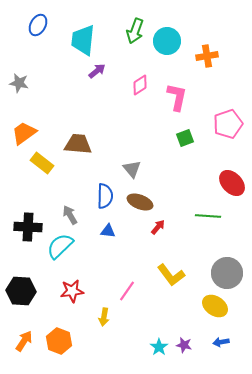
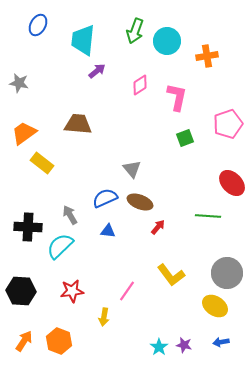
brown trapezoid: moved 20 px up
blue semicircle: moved 2 px down; rotated 115 degrees counterclockwise
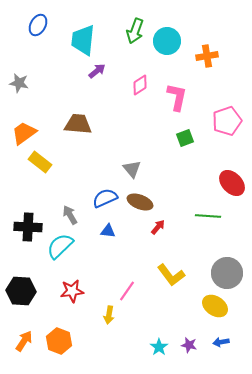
pink pentagon: moved 1 px left, 3 px up
yellow rectangle: moved 2 px left, 1 px up
yellow arrow: moved 5 px right, 2 px up
purple star: moved 5 px right
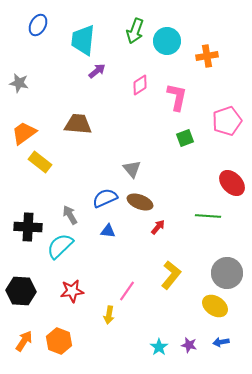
yellow L-shape: rotated 104 degrees counterclockwise
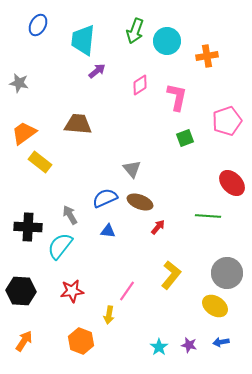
cyan semicircle: rotated 8 degrees counterclockwise
orange hexagon: moved 22 px right
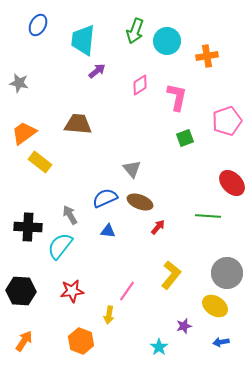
purple star: moved 5 px left, 19 px up; rotated 28 degrees counterclockwise
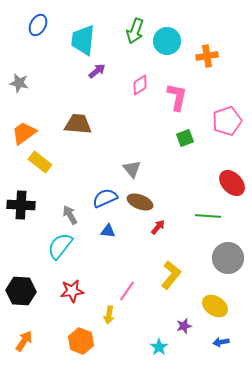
black cross: moved 7 px left, 22 px up
gray circle: moved 1 px right, 15 px up
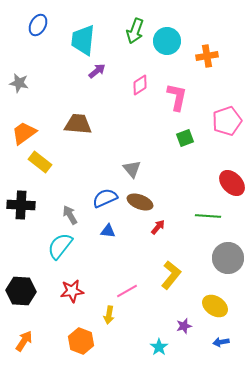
pink line: rotated 25 degrees clockwise
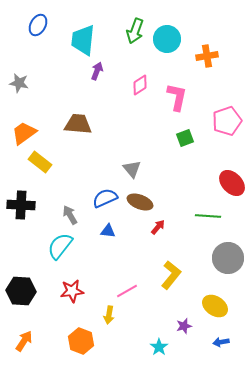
cyan circle: moved 2 px up
purple arrow: rotated 30 degrees counterclockwise
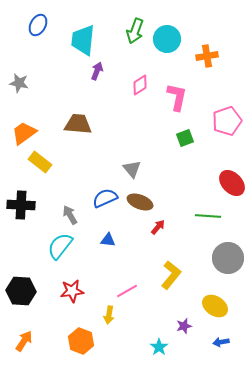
blue triangle: moved 9 px down
